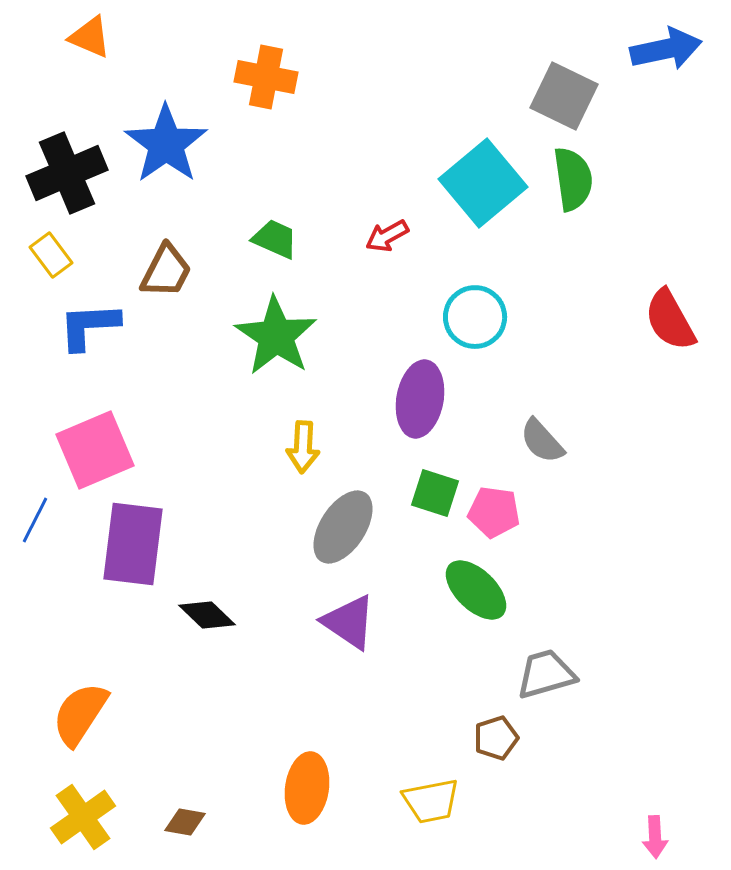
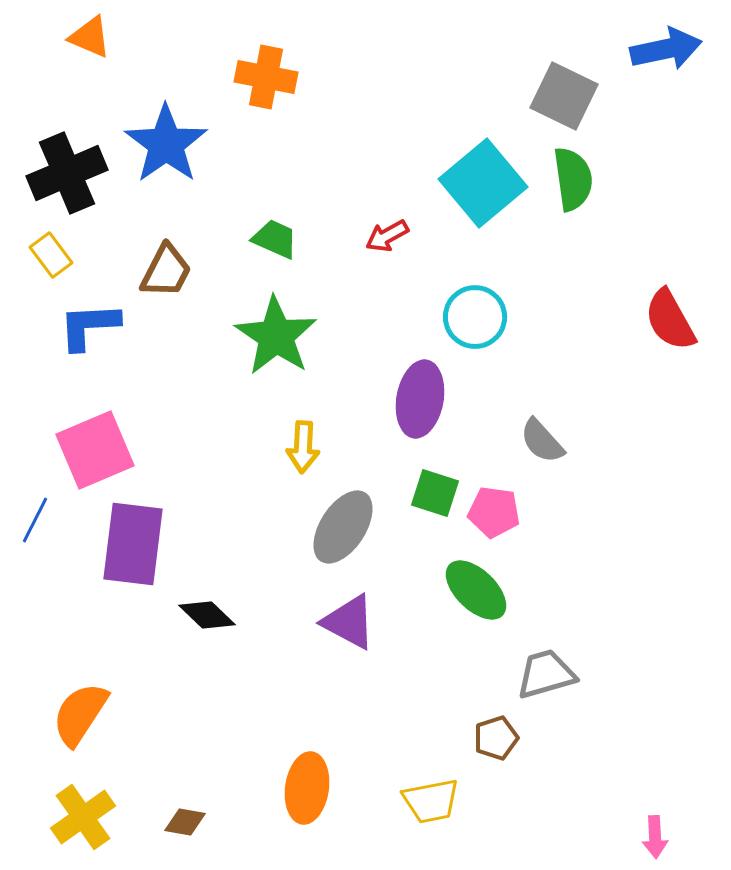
purple triangle: rotated 6 degrees counterclockwise
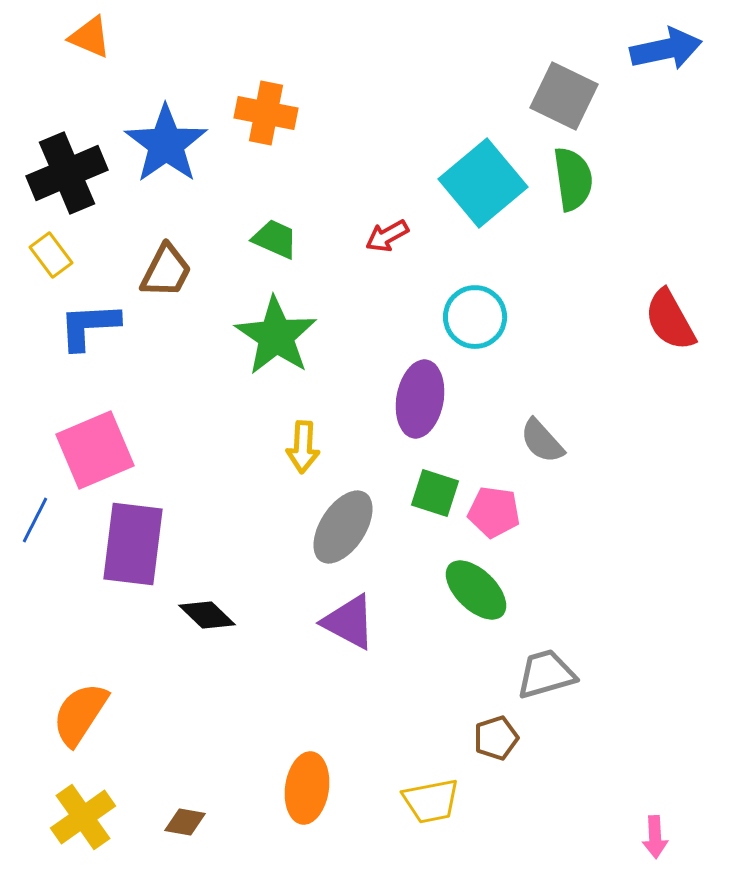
orange cross: moved 36 px down
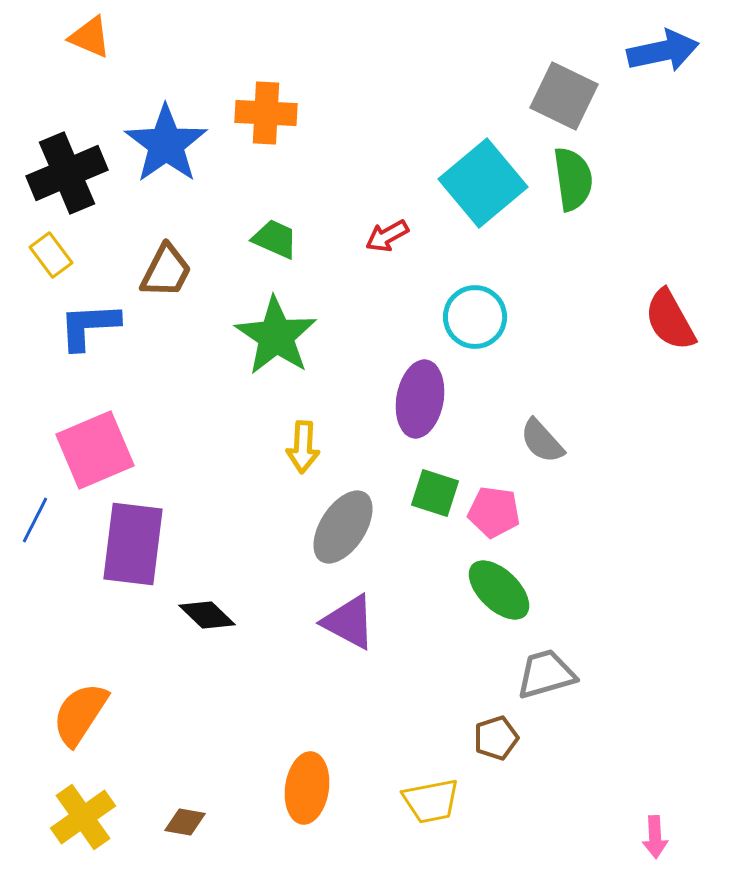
blue arrow: moved 3 px left, 2 px down
orange cross: rotated 8 degrees counterclockwise
green ellipse: moved 23 px right
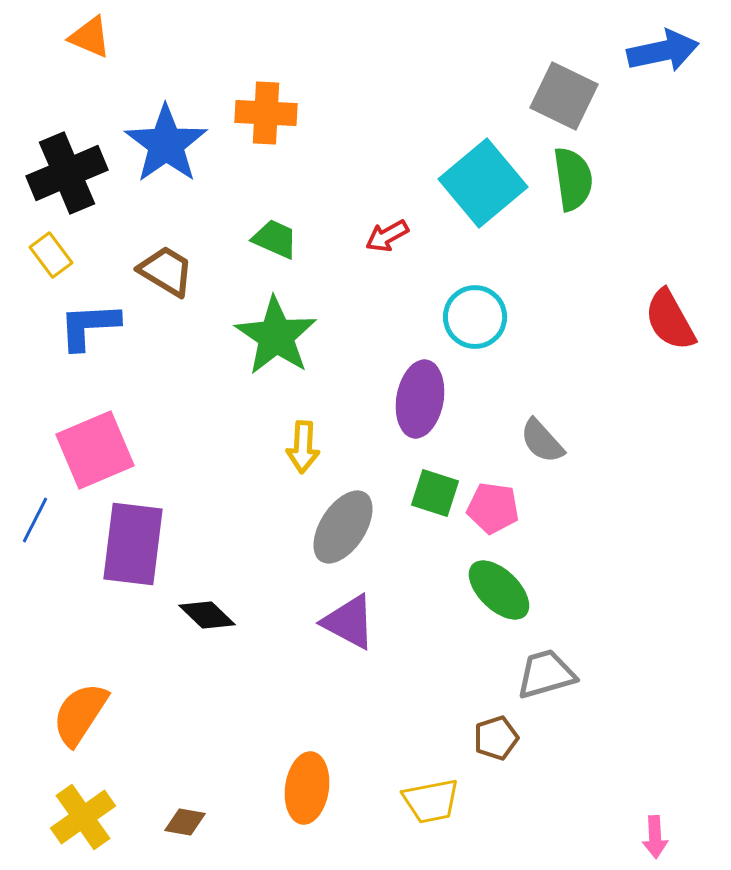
brown trapezoid: rotated 86 degrees counterclockwise
pink pentagon: moved 1 px left, 4 px up
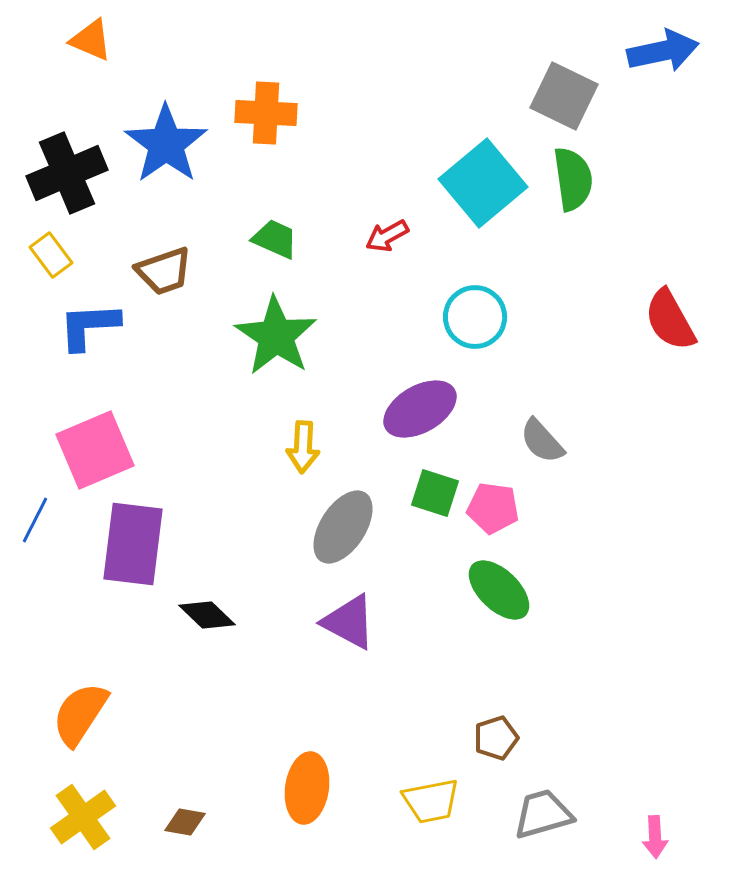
orange triangle: moved 1 px right, 3 px down
brown trapezoid: moved 2 px left; rotated 130 degrees clockwise
purple ellipse: moved 10 px down; rotated 50 degrees clockwise
gray trapezoid: moved 3 px left, 140 px down
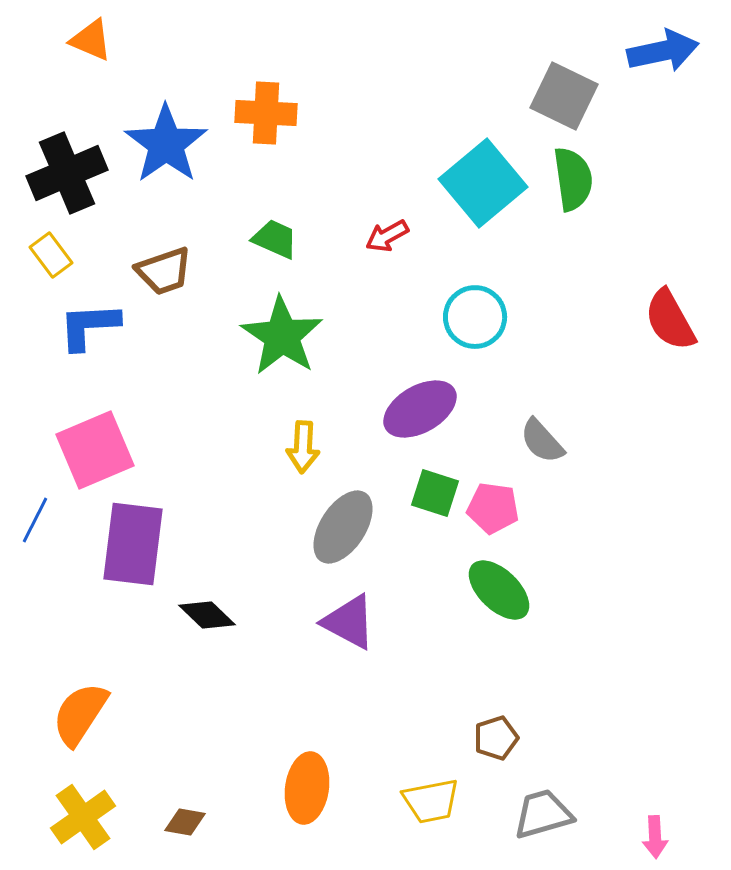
green star: moved 6 px right
